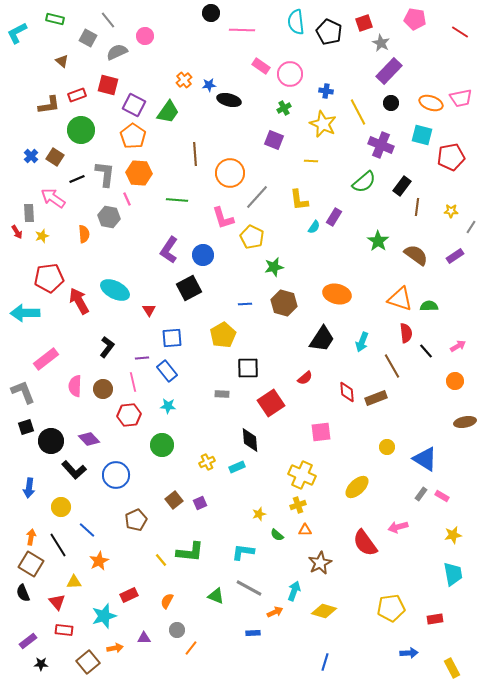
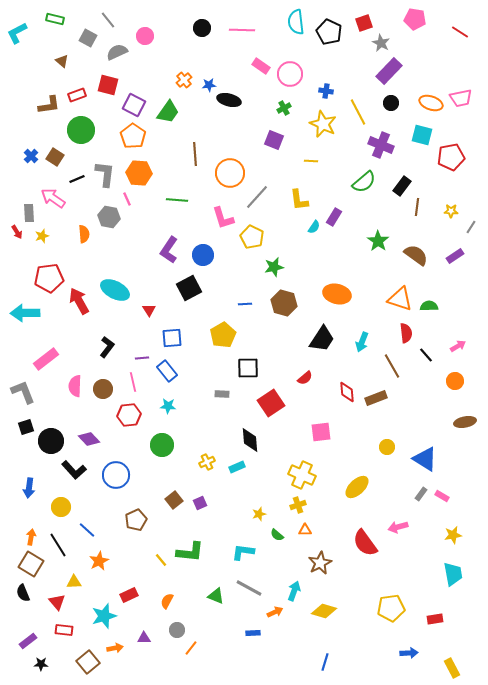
black circle at (211, 13): moved 9 px left, 15 px down
black line at (426, 351): moved 4 px down
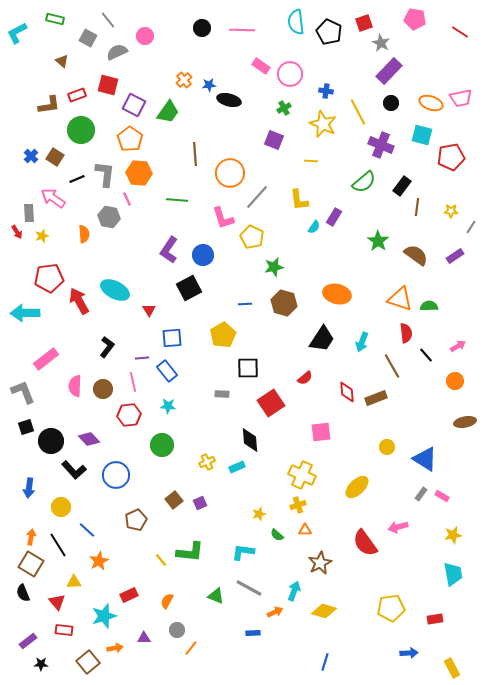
orange pentagon at (133, 136): moved 3 px left, 3 px down
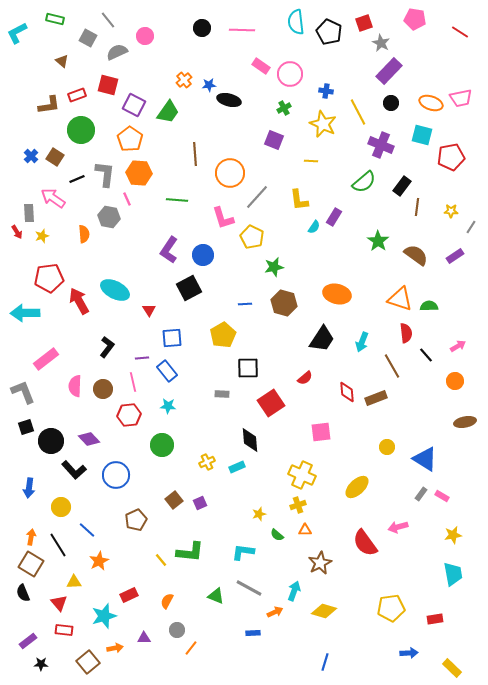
red triangle at (57, 602): moved 2 px right, 1 px down
yellow rectangle at (452, 668): rotated 18 degrees counterclockwise
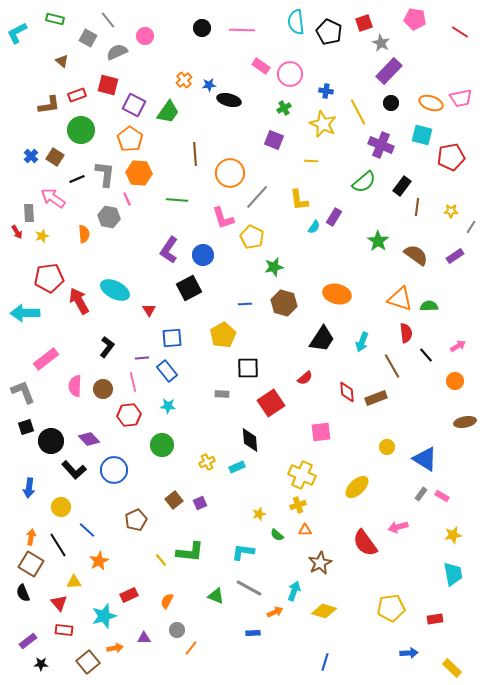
blue circle at (116, 475): moved 2 px left, 5 px up
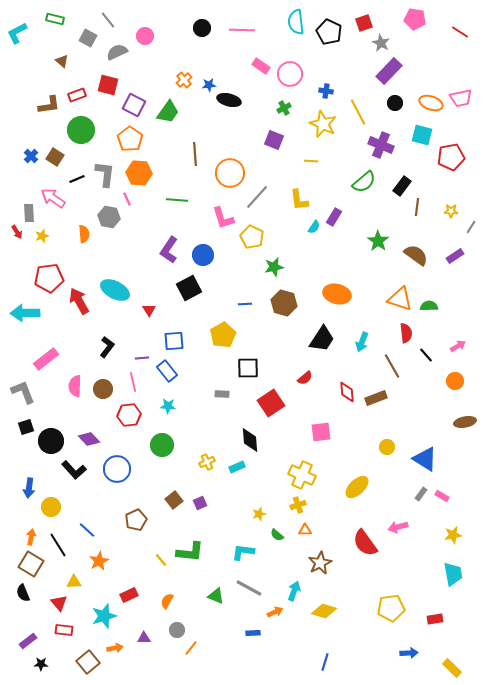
black circle at (391, 103): moved 4 px right
blue square at (172, 338): moved 2 px right, 3 px down
blue circle at (114, 470): moved 3 px right, 1 px up
yellow circle at (61, 507): moved 10 px left
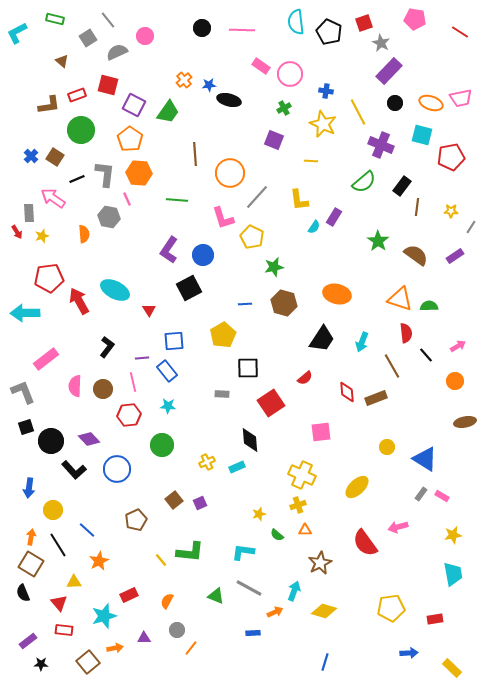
gray square at (88, 38): rotated 30 degrees clockwise
yellow circle at (51, 507): moved 2 px right, 3 px down
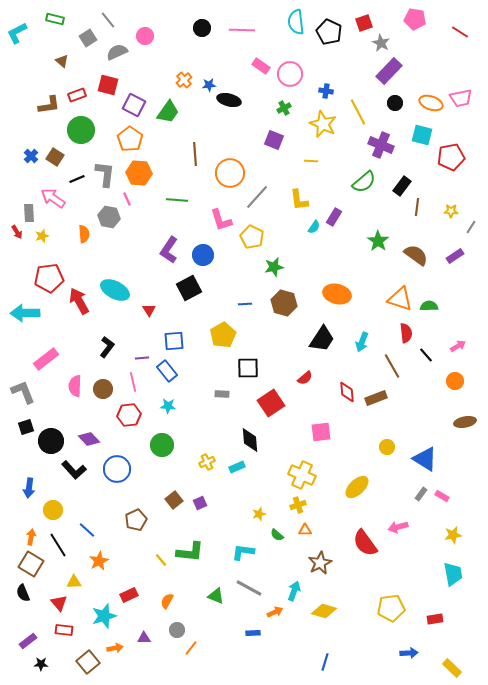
pink L-shape at (223, 218): moved 2 px left, 2 px down
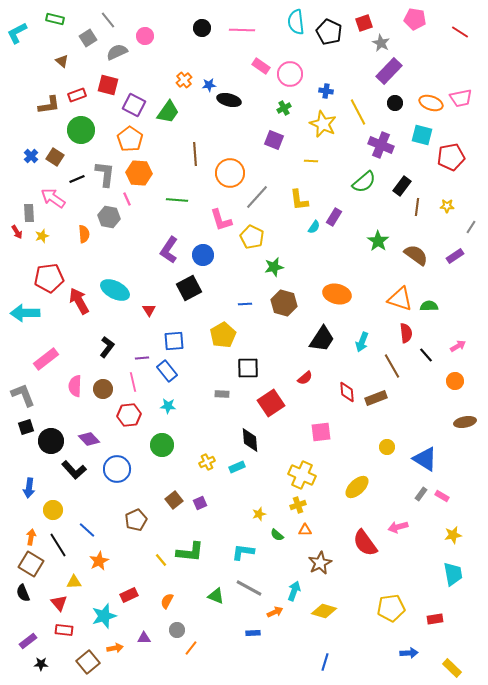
yellow star at (451, 211): moved 4 px left, 5 px up
gray L-shape at (23, 392): moved 3 px down
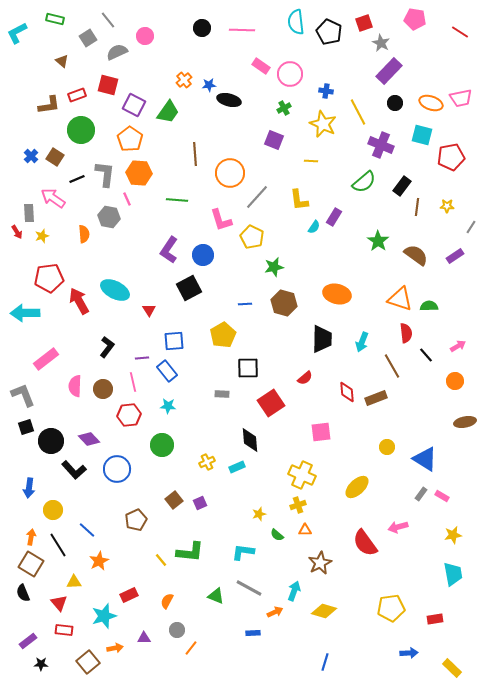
black trapezoid at (322, 339): rotated 32 degrees counterclockwise
